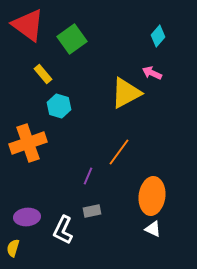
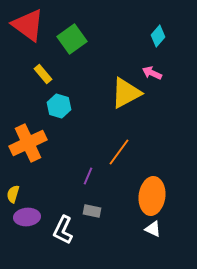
orange cross: rotated 6 degrees counterclockwise
gray rectangle: rotated 24 degrees clockwise
yellow semicircle: moved 54 px up
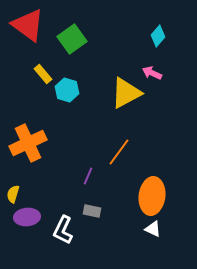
cyan hexagon: moved 8 px right, 16 px up
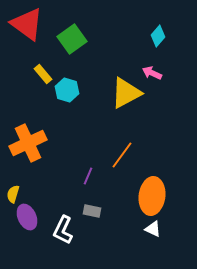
red triangle: moved 1 px left, 1 px up
orange line: moved 3 px right, 3 px down
purple ellipse: rotated 70 degrees clockwise
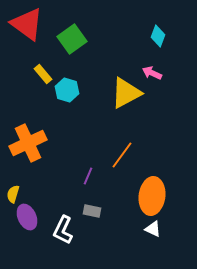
cyan diamond: rotated 20 degrees counterclockwise
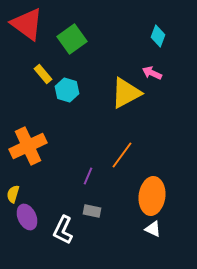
orange cross: moved 3 px down
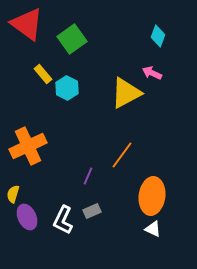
cyan hexagon: moved 2 px up; rotated 10 degrees clockwise
gray rectangle: rotated 36 degrees counterclockwise
white L-shape: moved 10 px up
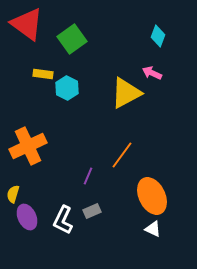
yellow rectangle: rotated 42 degrees counterclockwise
orange ellipse: rotated 33 degrees counterclockwise
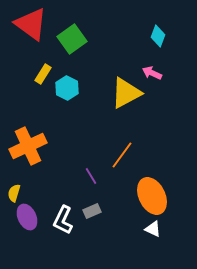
red triangle: moved 4 px right
yellow rectangle: rotated 66 degrees counterclockwise
purple line: moved 3 px right; rotated 54 degrees counterclockwise
yellow semicircle: moved 1 px right, 1 px up
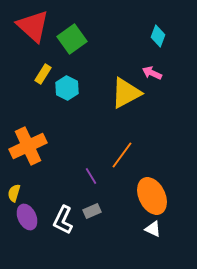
red triangle: moved 2 px right, 2 px down; rotated 6 degrees clockwise
